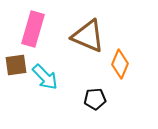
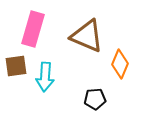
brown triangle: moved 1 px left
brown square: moved 1 px down
cyan arrow: rotated 48 degrees clockwise
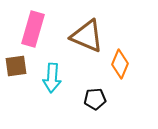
cyan arrow: moved 7 px right, 1 px down
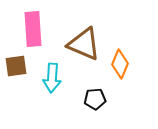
pink rectangle: rotated 20 degrees counterclockwise
brown triangle: moved 3 px left, 8 px down
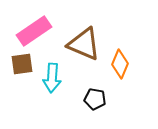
pink rectangle: moved 1 px right, 2 px down; rotated 60 degrees clockwise
brown square: moved 6 px right, 2 px up
black pentagon: rotated 15 degrees clockwise
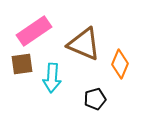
black pentagon: rotated 25 degrees counterclockwise
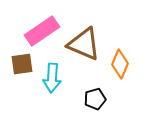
pink rectangle: moved 8 px right
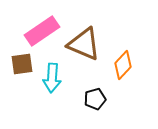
orange diamond: moved 3 px right, 1 px down; rotated 20 degrees clockwise
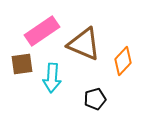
orange diamond: moved 4 px up
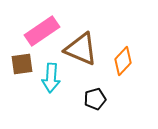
brown triangle: moved 3 px left, 5 px down
cyan arrow: moved 1 px left
